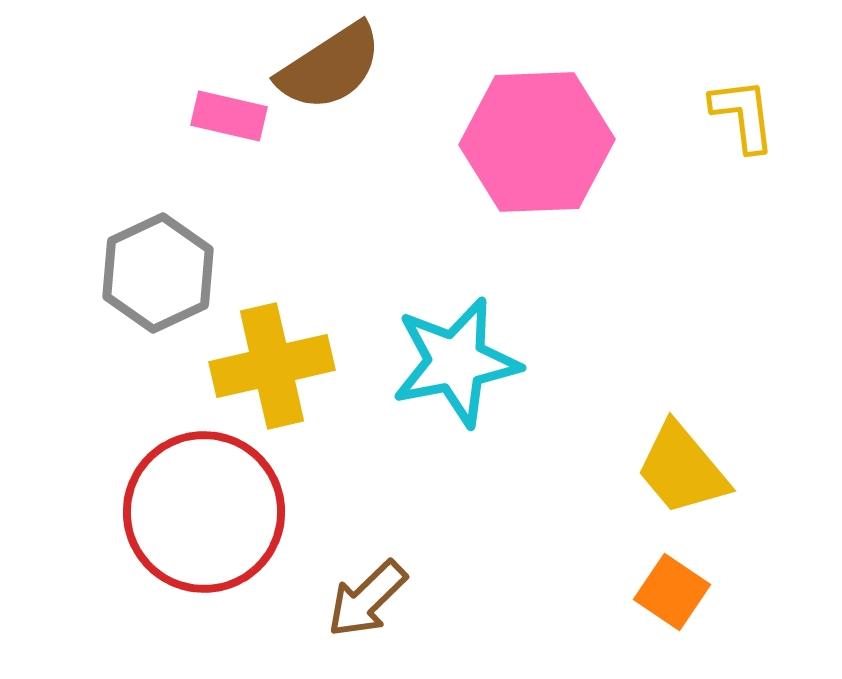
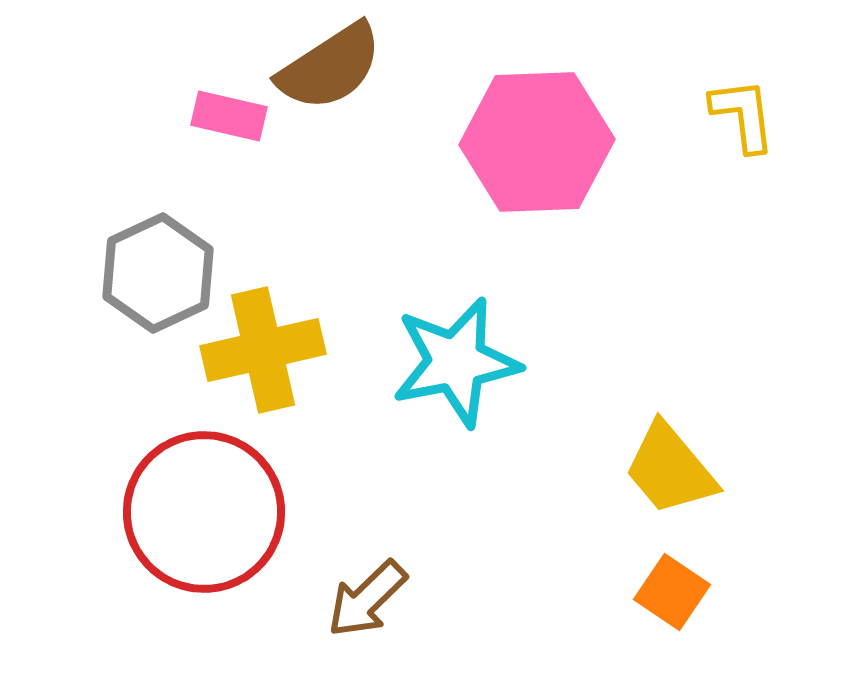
yellow cross: moved 9 px left, 16 px up
yellow trapezoid: moved 12 px left
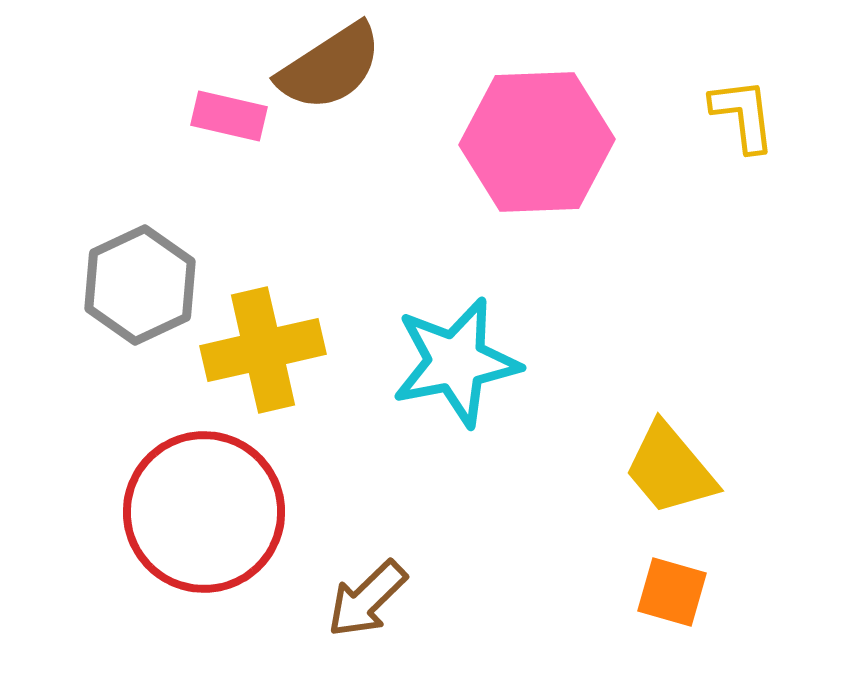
gray hexagon: moved 18 px left, 12 px down
orange square: rotated 18 degrees counterclockwise
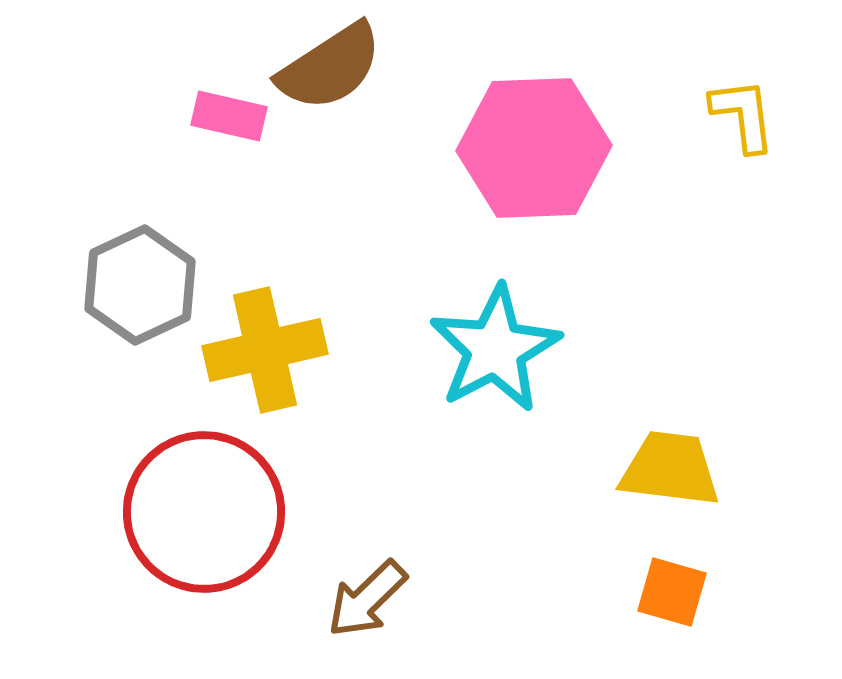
pink hexagon: moved 3 px left, 6 px down
yellow cross: moved 2 px right
cyan star: moved 39 px right, 13 px up; rotated 17 degrees counterclockwise
yellow trapezoid: rotated 137 degrees clockwise
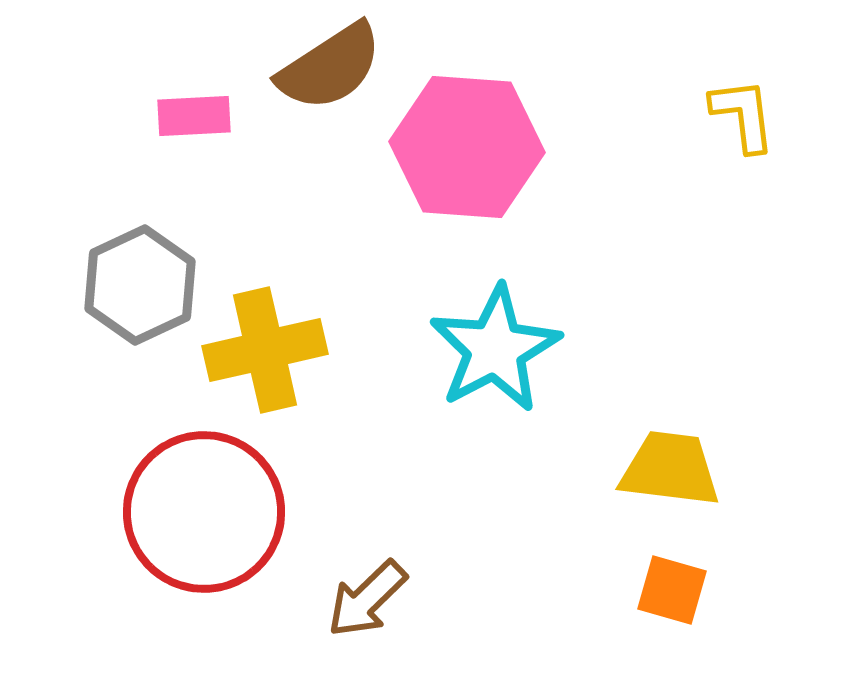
pink rectangle: moved 35 px left; rotated 16 degrees counterclockwise
pink hexagon: moved 67 px left, 1 px up; rotated 6 degrees clockwise
orange square: moved 2 px up
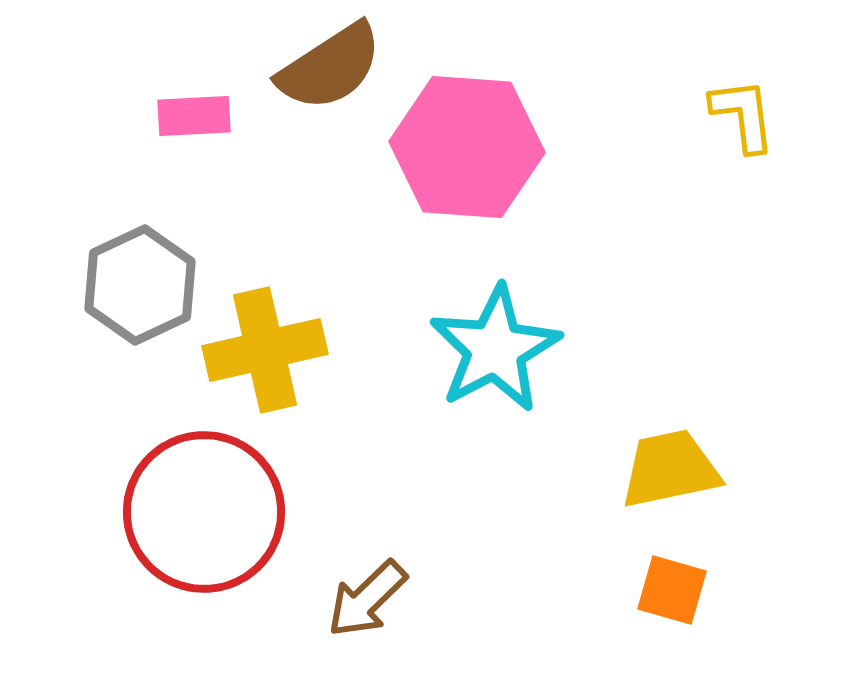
yellow trapezoid: rotated 19 degrees counterclockwise
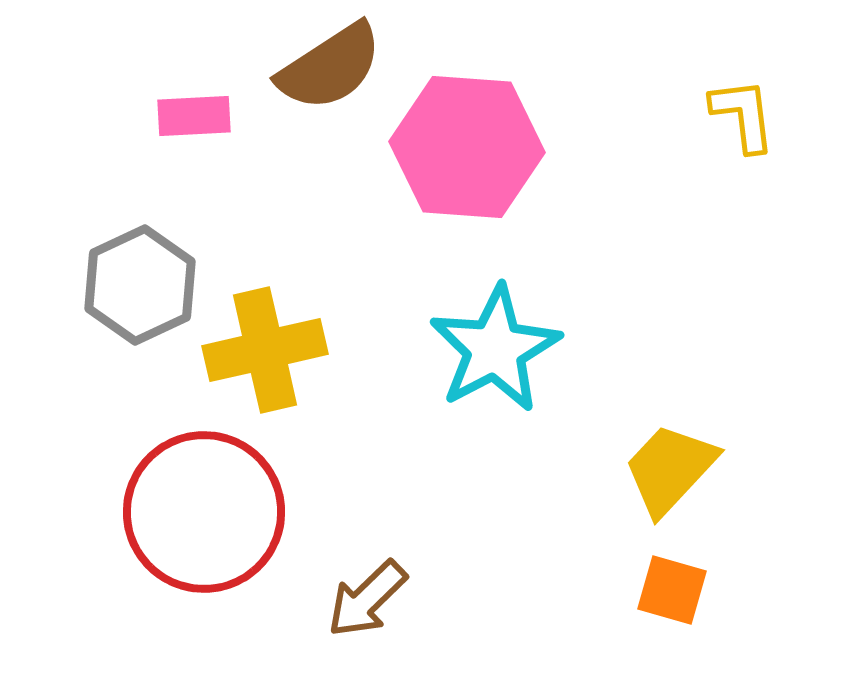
yellow trapezoid: rotated 35 degrees counterclockwise
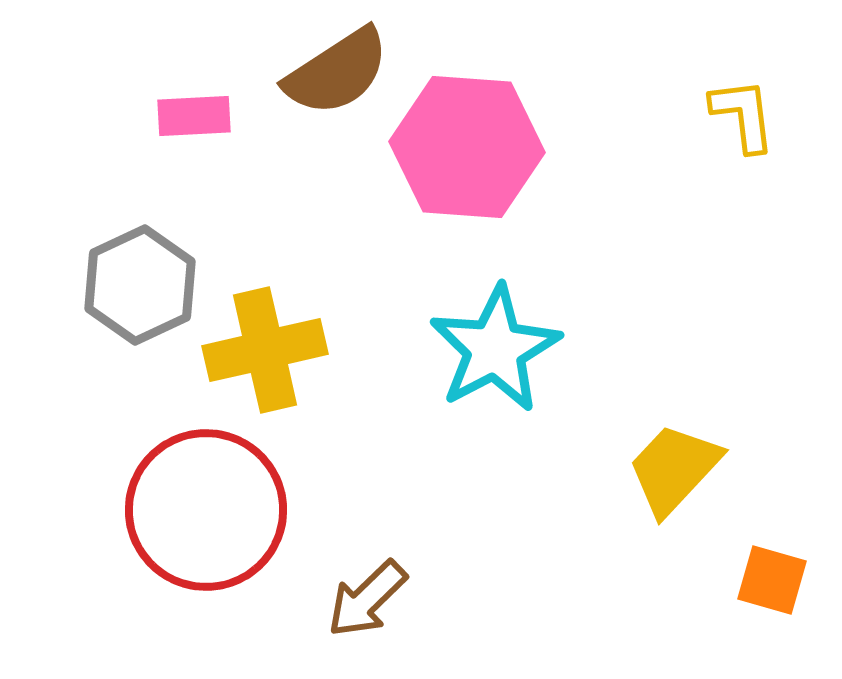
brown semicircle: moved 7 px right, 5 px down
yellow trapezoid: moved 4 px right
red circle: moved 2 px right, 2 px up
orange square: moved 100 px right, 10 px up
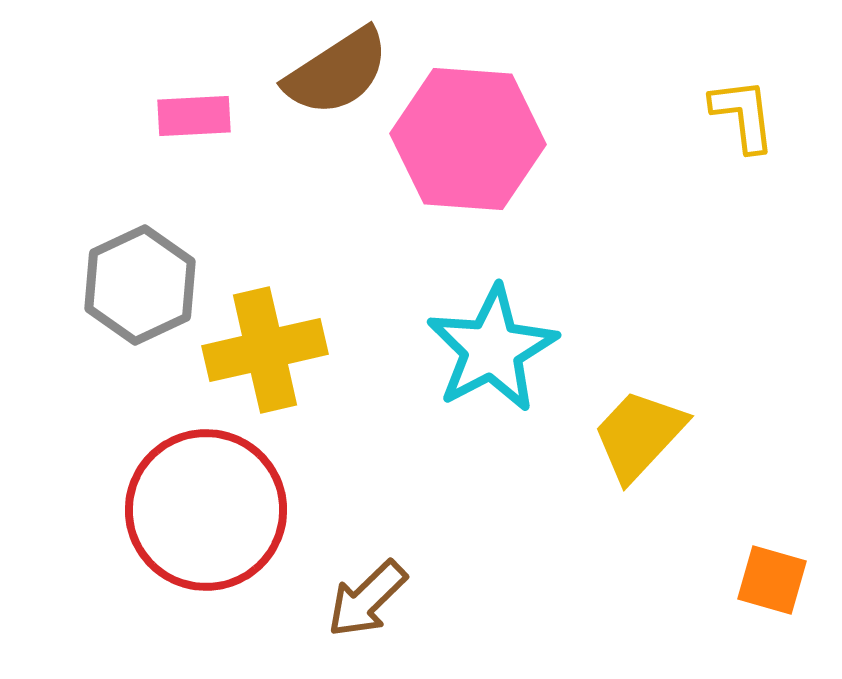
pink hexagon: moved 1 px right, 8 px up
cyan star: moved 3 px left
yellow trapezoid: moved 35 px left, 34 px up
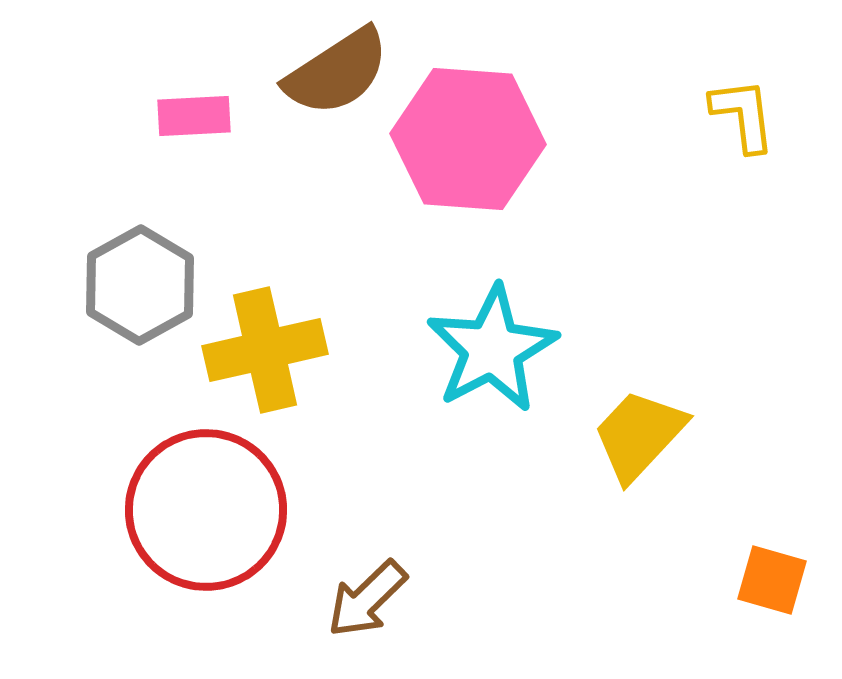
gray hexagon: rotated 4 degrees counterclockwise
